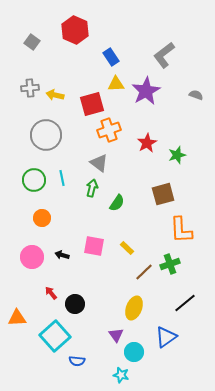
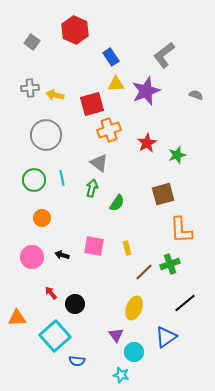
purple star: rotated 8 degrees clockwise
yellow rectangle: rotated 32 degrees clockwise
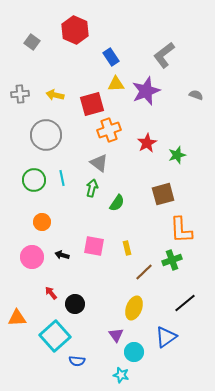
gray cross: moved 10 px left, 6 px down
orange circle: moved 4 px down
green cross: moved 2 px right, 4 px up
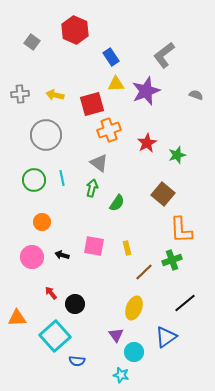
brown square: rotated 35 degrees counterclockwise
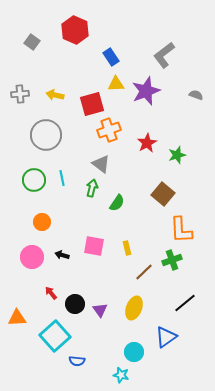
gray triangle: moved 2 px right, 1 px down
purple triangle: moved 16 px left, 25 px up
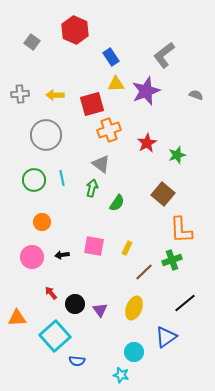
yellow arrow: rotated 12 degrees counterclockwise
yellow rectangle: rotated 40 degrees clockwise
black arrow: rotated 24 degrees counterclockwise
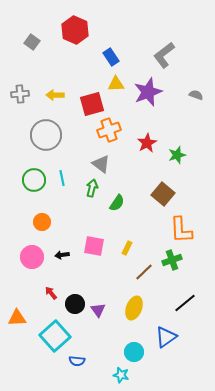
purple star: moved 2 px right, 1 px down
purple triangle: moved 2 px left
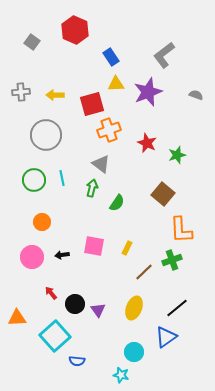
gray cross: moved 1 px right, 2 px up
red star: rotated 18 degrees counterclockwise
black line: moved 8 px left, 5 px down
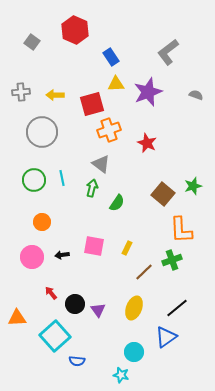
gray L-shape: moved 4 px right, 3 px up
gray circle: moved 4 px left, 3 px up
green star: moved 16 px right, 31 px down
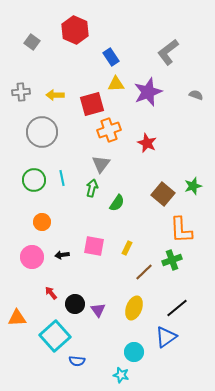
gray triangle: rotated 30 degrees clockwise
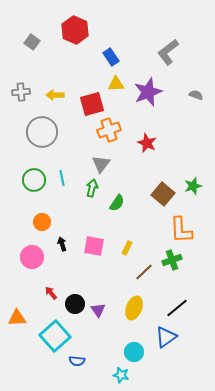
black arrow: moved 11 px up; rotated 80 degrees clockwise
